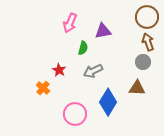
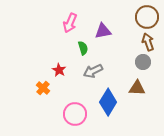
green semicircle: rotated 32 degrees counterclockwise
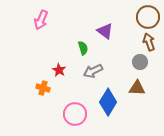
brown circle: moved 1 px right
pink arrow: moved 29 px left, 3 px up
purple triangle: moved 2 px right; rotated 48 degrees clockwise
brown arrow: moved 1 px right
gray circle: moved 3 px left
orange cross: rotated 24 degrees counterclockwise
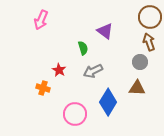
brown circle: moved 2 px right
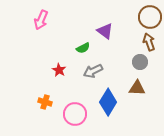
green semicircle: rotated 80 degrees clockwise
orange cross: moved 2 px right, 14 px down
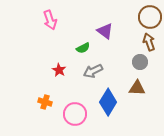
pink arrow: moved 9 px right; rotated 42 degrees counterclockwise
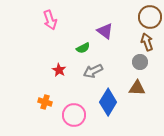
brown arrow: moved 2 px left
pink circle: moved 1 px left, 1 px down
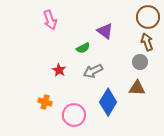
brown circle: moved 2 px left
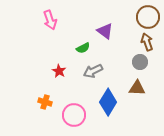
red star: moved 1 px down
